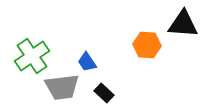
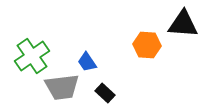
black rectangle: moved 1 px right
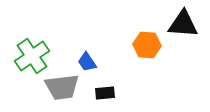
black rectangle: rotated 48 degrees counterclockwise
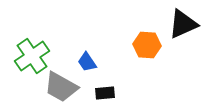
black triangle: rotated 28 degrees counterclockwise
gray trapezoid: moved 1 px left; rotated 36 degrees clockwise
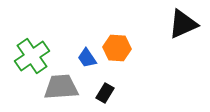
orange hexagon: moved 30 px left, 3 px down
blue trapezoid: moved 4 px up
gray trapezoid: rotated 147 degrees clockwise
black rectangle: rotated 54 degrees counterclockwise
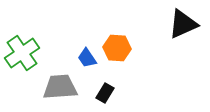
green cross: moved 10 px left, 3 px up
gray trapezoid: moved 1 px left
